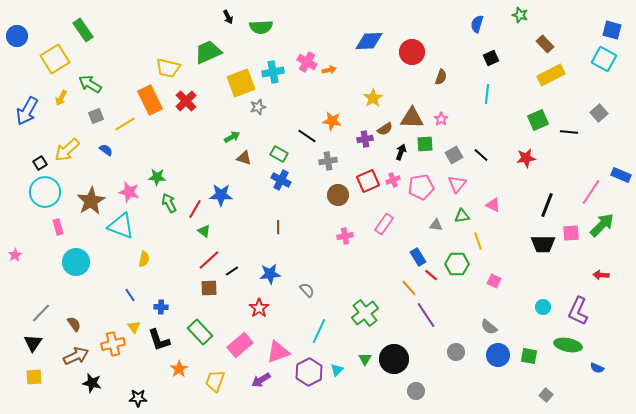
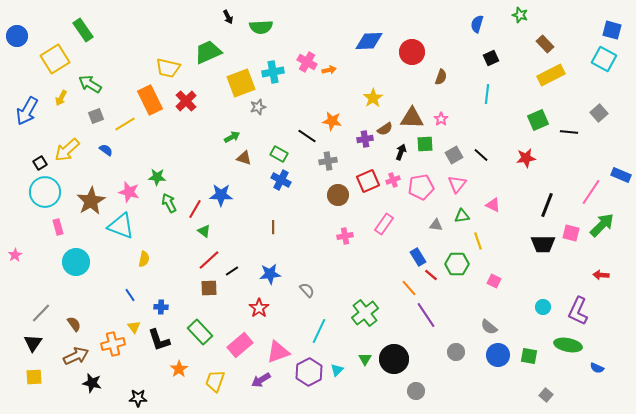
brown line at (278, 227): moved 5 px left
pink square at (571, 233): rotated 18 degrees clockwise
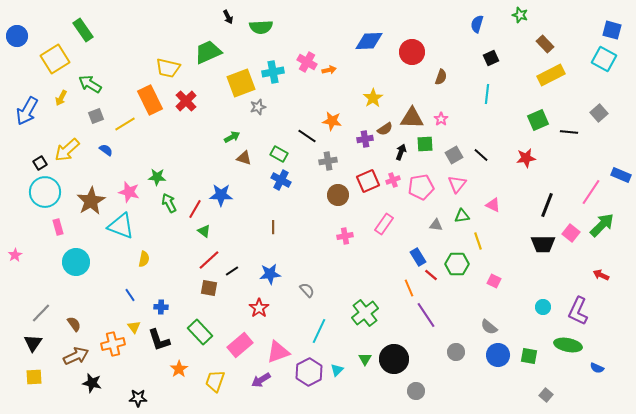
pink square at (571, 233): rotated 24 degrees clockwise
red arrow at (601, 275): rotated 21 degrees clockwise
brown square at (209, 288): rotated 12 degrees clockwise
orange line at (409, 288): rotated 18 degrees clockwise
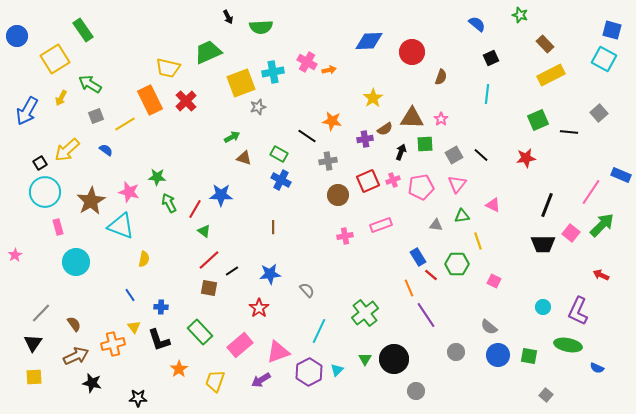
blue semicircle at (477, 24): rotated 114 degrees clockwise
pink rectangle at (384, 224): moved 3 px left, 1 px down; rotated 35 degrees clockwise
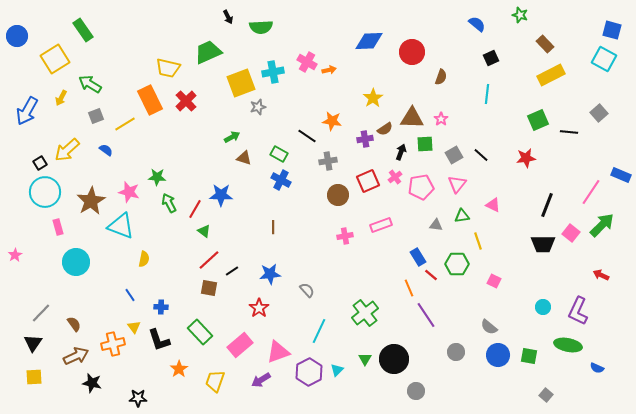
pink cross at (393, 180): moved 2 px right, 3 px up; rotated 16 degrees counterclockwise
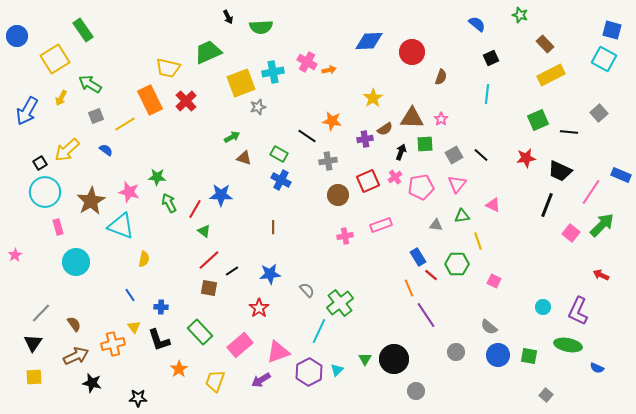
black trapezoid at (543, 244): moved 17 px right, 73 px up; rotated 25 degrees clockwise
green cross at (365, 313): moved 25 px left, 10 px up
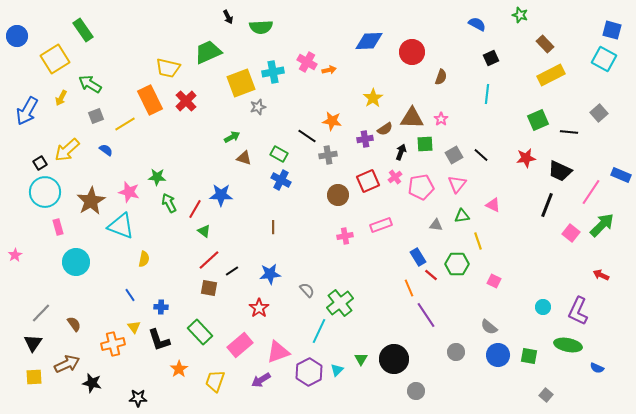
blue semicircle at (477, 24): rotated 12 degrees counterclockwise
gray cross at (328, 161): moved 6 px up
brown arrow at (76, 356): moved 9 px left, 8 px down
green triangle at (365, 359): moved 4 px left
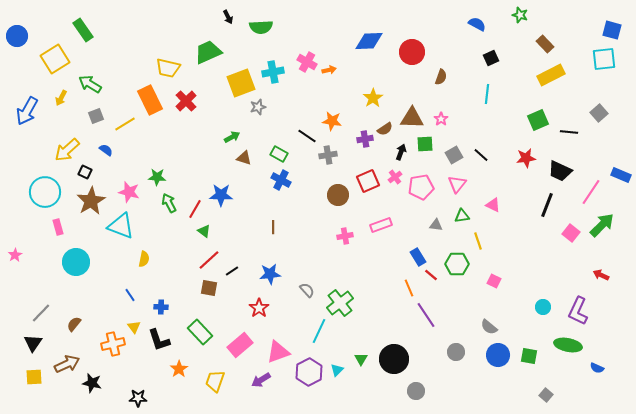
cyan square at (604, 59): rotated 35 degrees counterclockwise
black square at (40, 163): moved 45 px right, 9 px down; rotated 32 degrees counterclockwise
brown semicircle at (74, 324): rotated 105 degrees counterclockwise
